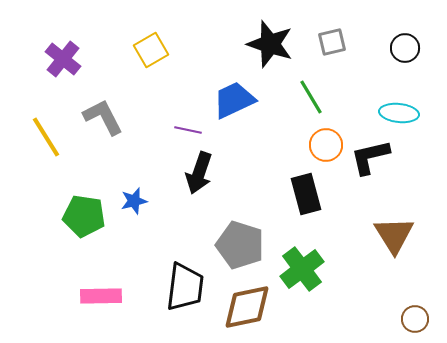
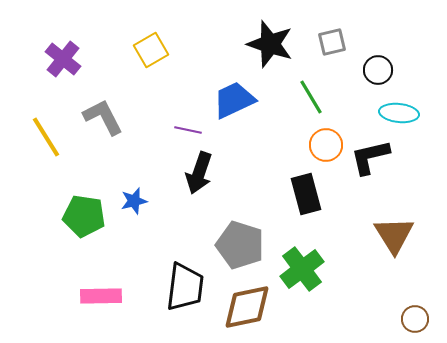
black circle: moved 27 px left, 22 px down
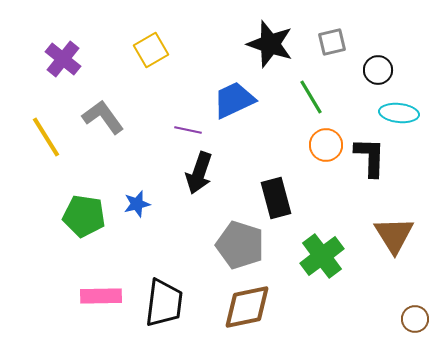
gray L-shape: rotated 9 degrees counterclockwise
black L-shape: rotated 105 degrees clockwise
black rectangle: moved 30 px left, 4 px down
blue star: moved 3 px right, 3 px down
green cross: moved 20 px right, 13 px up
black trapezoid: moved 21 px left, 16 px down
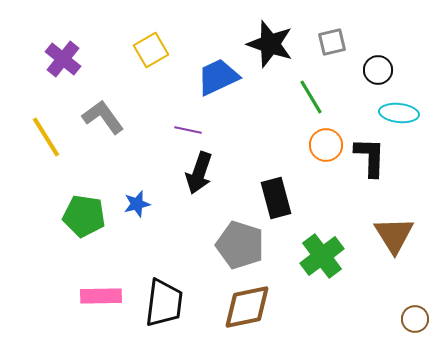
blue trapezoid: moved 16 px left, 23 px up
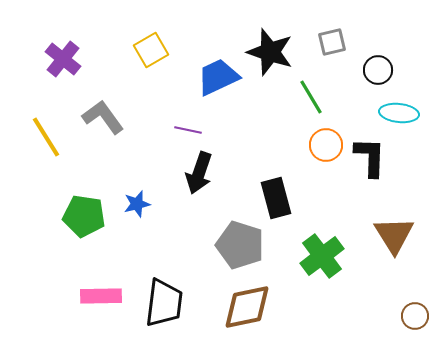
black star: moved 8 px down
brown circle: moved 3 px up
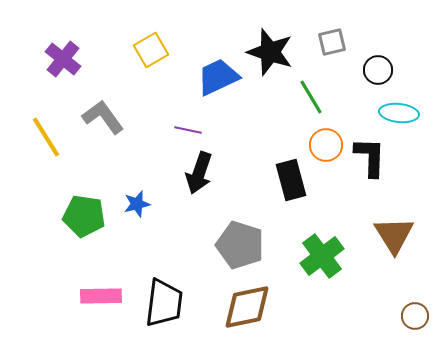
black rectangle: moved 15 px right, 18 px up
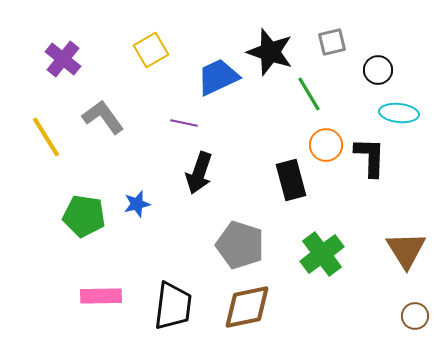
green line: moved 2 px left, 3 px up
purple line: moved 4 px left, 7 px up
brown triangle: moved 12 px right, 15 px down
green cross: moved 2 px up
black trapezoid: moved 9 px right, 3 px down
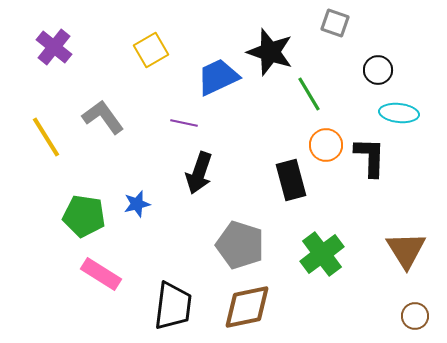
gray square: moved 3 px right, 19 px up; rotated 32 degrees clockwise
purple cross: moved 9 px left, 12 px up
pink rectangle: moved 22 px up; rotated 33 degrees clockwise
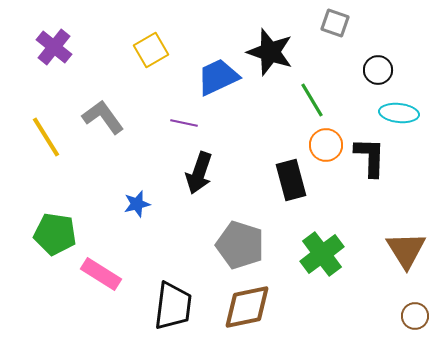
green line: moved 3 px right, 6 px down
green pentagon: moved 29 px left, 18 px down
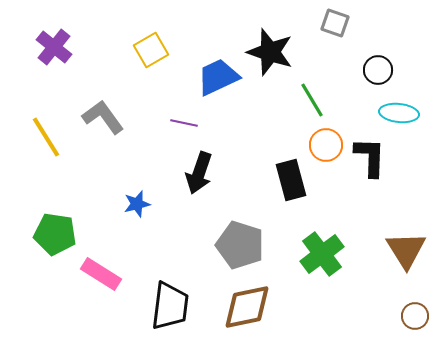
black trapezoid: moved 3 px left
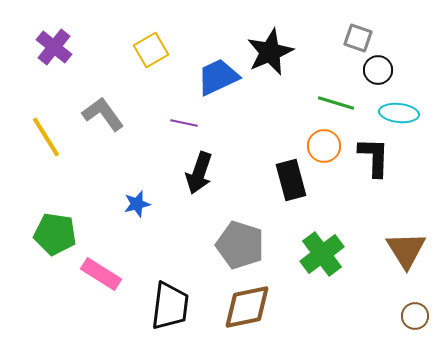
gray square: moved 23 px right, 15 px down
black star: rotated 30 degrees clockwise
green line: moved 24 px right, 3 px down; rotated 42 degrees counterclockwise
gray L-shape: moved 3 px up
orange circle: moved 2 px left, 1 px down
black L-shape: moved 4 px right
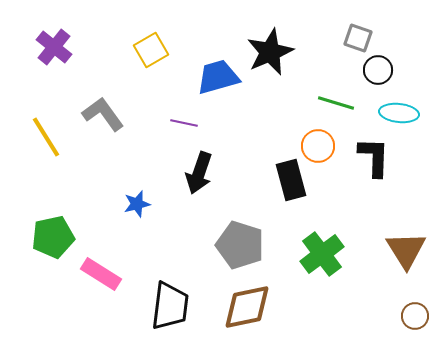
blue trapezoid: rotated 9 degrees clockwise
orange circle: moved 6 px left
green pentagon: moved 2 px left, 3 px down; rotated 21 degrees counterclockwise
